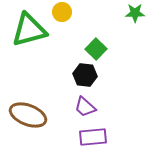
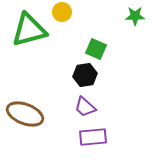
green star: moved 3 px down
green square: rotated 20 degrees counterclockwise
black hexagon: rotated 15 degrees counterclockwise
brown ellipse: moved 3 px left, 1 px up
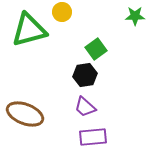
green square: rotated 30 degrees clockwise
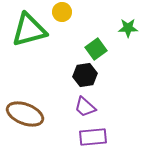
green star: moved 7 px left, 12 px down
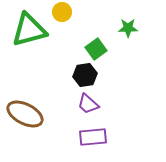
purple trapezoid: moved 3 px right, 3 px up
brown ellipse: rotated 6 degrees clockwise
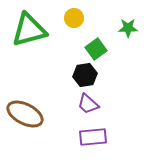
yellow circle: moved 12 px right, 6 px down
